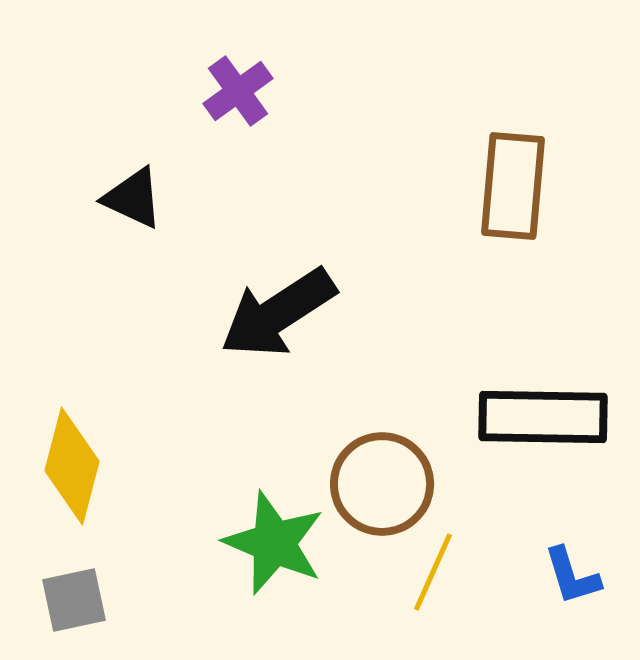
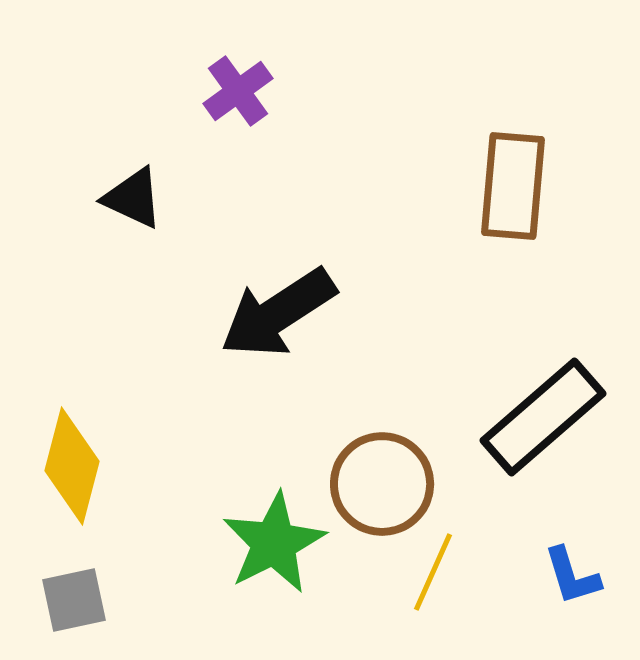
black rectangle: rotated 42 degrees counterclockwise
green star: rotated 22 degrees clockwise
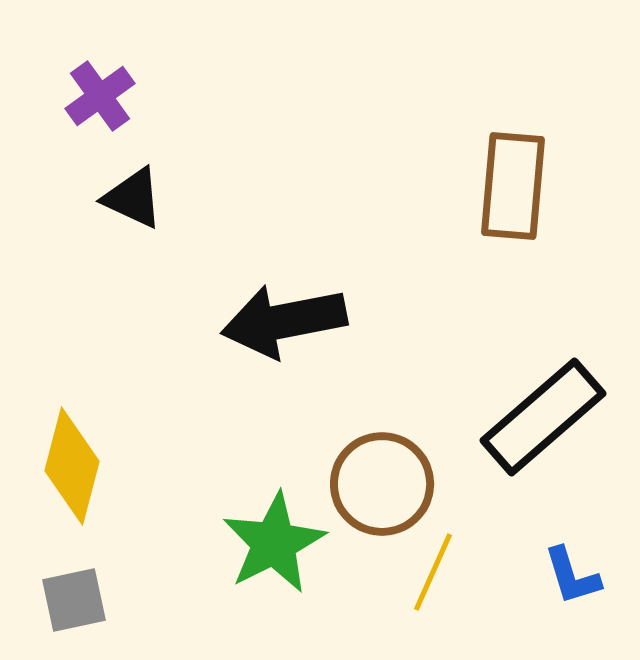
purple cross: moved 138 px left, 5 px down
black arrow: moved 6 px right, 8 px down; rotated 22 degrees clockwise
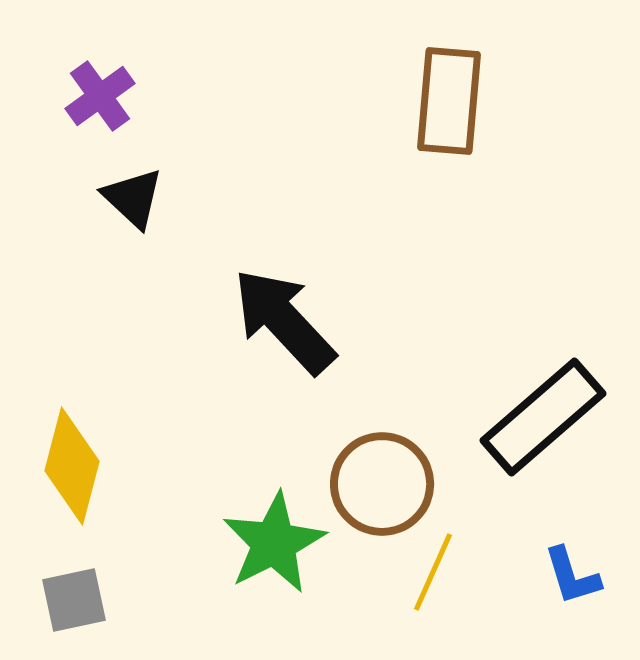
brown rectangle: moved 64 px left, 85 px up
black triangle: rotated 18 degrees clockwise
black arrow: rotated 58 degrees clockwise
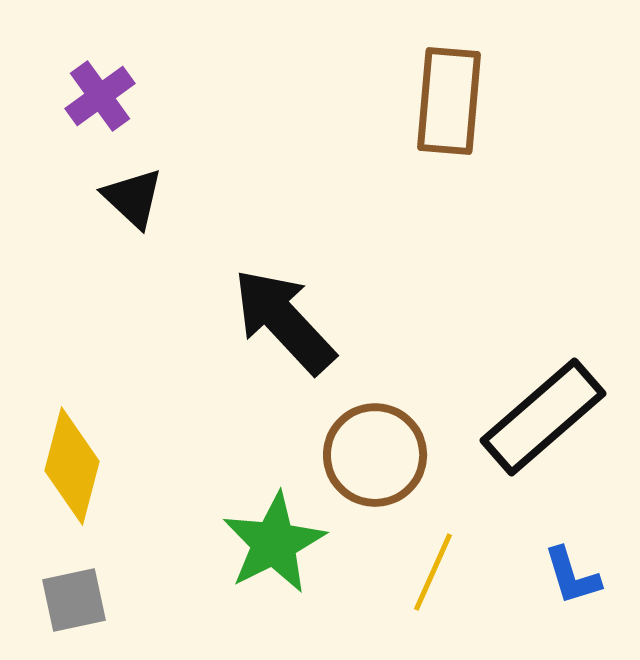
brown circle: moved 7 px left, 29 px up
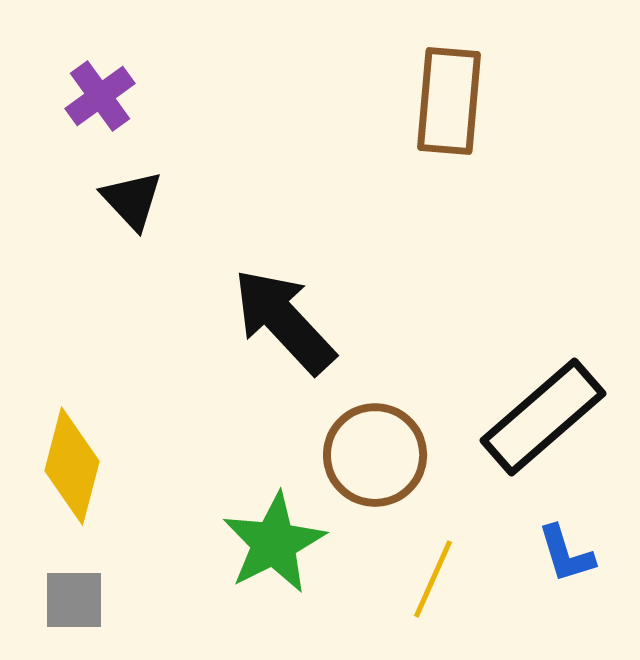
black triangle: moved 1 px left, 2 px down; rotated 4 degrees clockwise
yellow line: moved 7 px down
blue L-shape: moved 6 px left, 22 px up
gray square: rotated 12 degrees clockwise
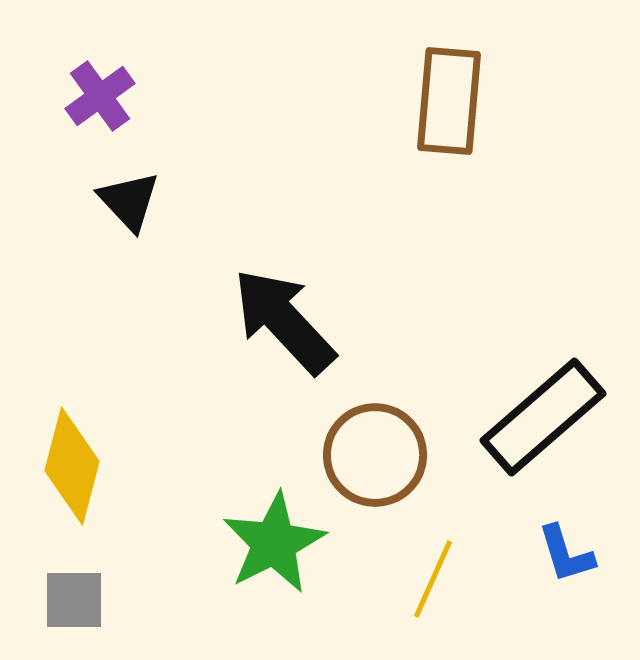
black triangle: moved 3 px left, 1 px down
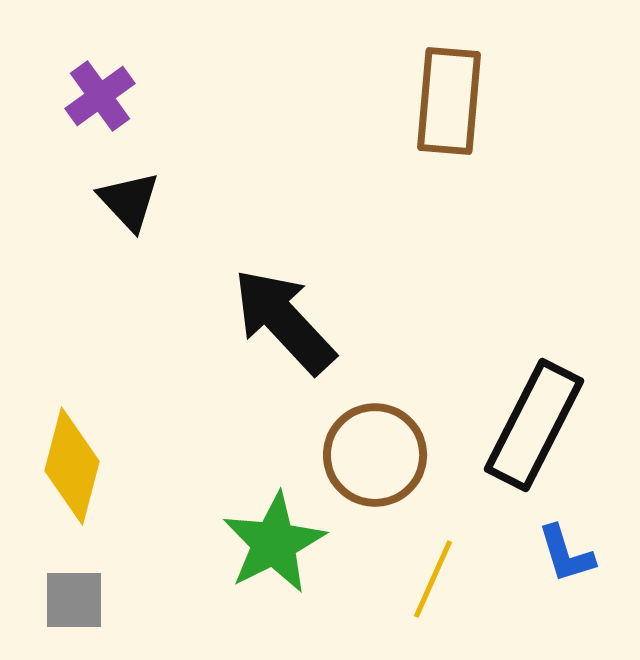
black rectangle: moved 9 px left, 8 px down; rotated 22 degrees counterclockwise
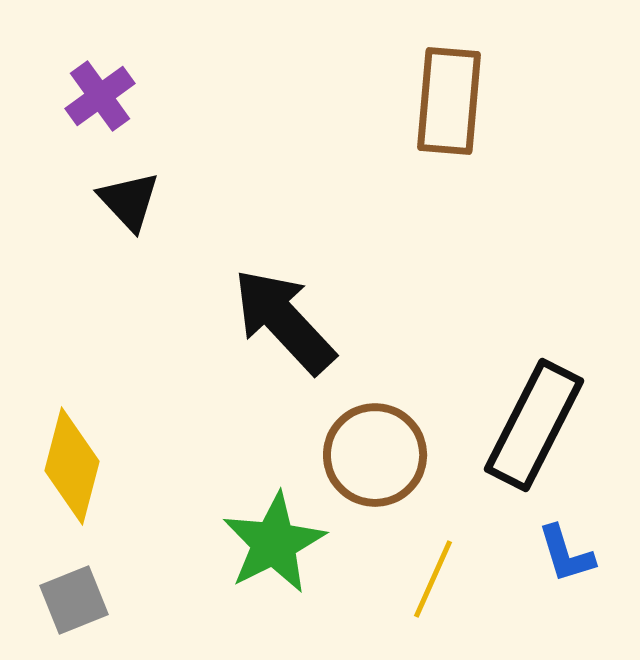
gray square: rotated 22 degrees counterclockwise
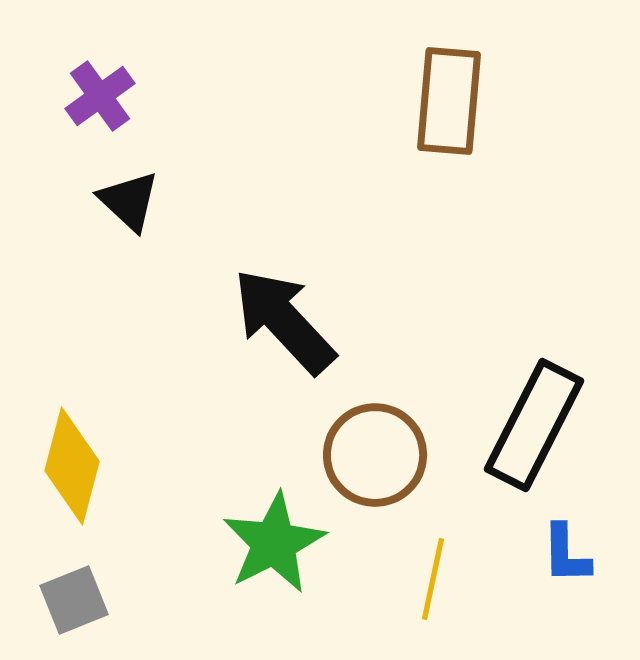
black triangle: rotated 4 degrees counterclockwise
blue L-shape: rotated 16 degrees clockwise
yellow line: rotated 12 degrees counterclockwise
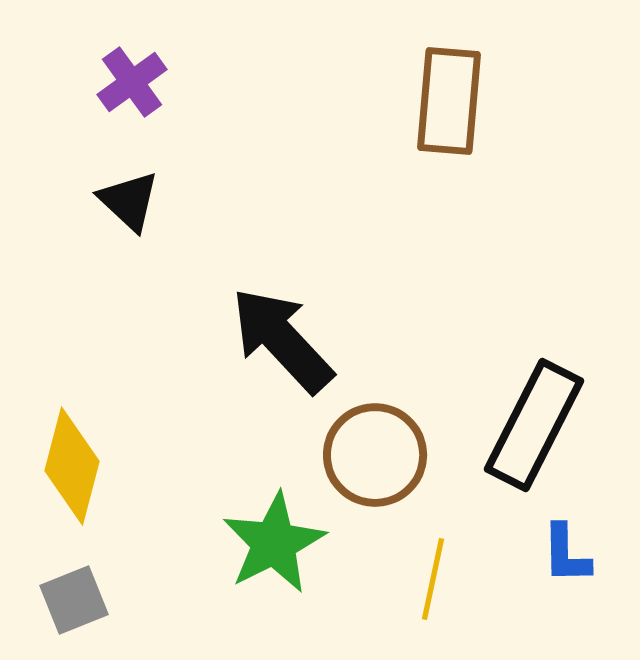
purple cross: moved 32 px right, 14 px up
black arrow: moved 2 px left, 19 px down
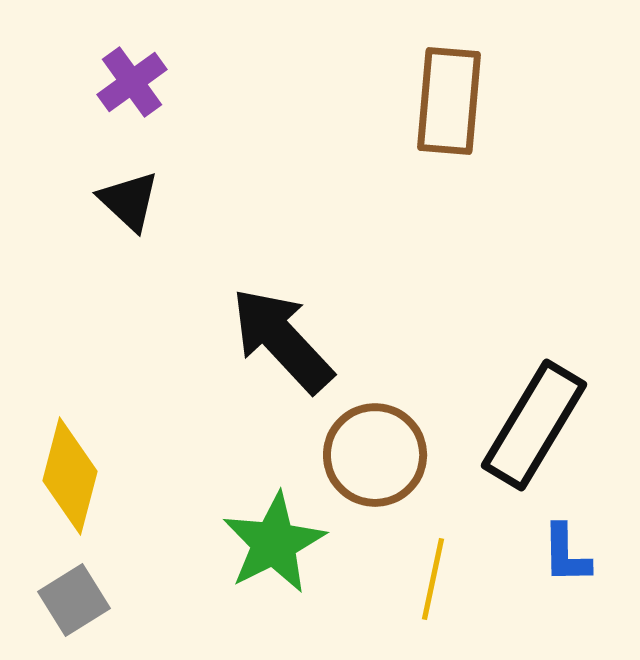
black rectangle: rotated 4 degrees clockwise
yellow diamond: moved 2 px left, 10 px down
gray square: rotated 10 degrees counterclockwise
